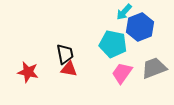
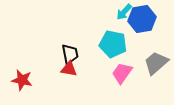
blue hexagon: moved 2 px right, 8 px up; rotated 12 degrees clockwise
black trapezoid: moved 5 px right
gray trapezoid: moved 2 px right, 5 px up; rotated 20 degrees counterclockwise
red star: moved 6 px left, 8 px down
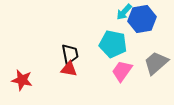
pink trapezoid: moved 2 px up
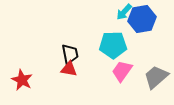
cyan pentagon: moved 1 px down; rotated 12 degrees counterclockwise
gray trapezoid: moved 14 px down
red star: rotated 15 degrees clockwise
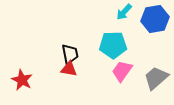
blue hexagon: moved 13 px right
gray trapezoid: moved 1 px down
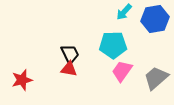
black trapezoid: rotated 15 degrees counterclockwise
red star: rotated 30 degrees clockwise
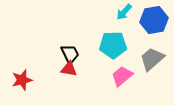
blue hexagon: moved 1 px left, 1 px down
pink trapezoid: moved 5 px down; rotated 15 degrees clockwise
gray trapezoid: moved 4 px left, 19 px up
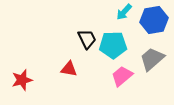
black trapezoid: moved 17 px right, 15 px up
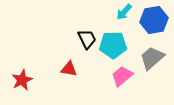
gray trapezoid: moved 1 px up
red star: rotated 10 degrees counterclockwise
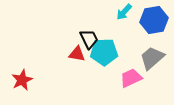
black trapezoid: moved 2 px right
cyan pentagon: moved 9 px left, 7 px down
red triangle: moved 8 px right, 15 px up
pink trapezoid: moved 9 px right, 2 px down; rotated 15 degrees clockwise
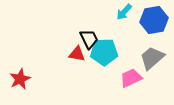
red star: moved 2 px left, 1 px up
